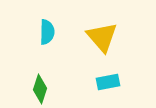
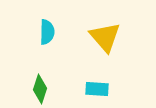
yellow triangle: moved 3 px right
cyan rectangle: moved 11 px left, 7 px down; rotated 15 degrees clockwise
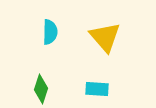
cyan semicircle: moved 3 px right
green diamond: moved 1 px right
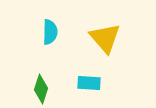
yellow triangle: moved 1 px down
cyan rectangle: moved 8 px left, 6 px up
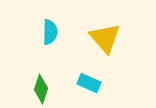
cyan rectangle: rotated 20 degrees clockwise
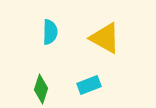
yellow triangle: rotated 20 degrees counterclockwise
cyan rectangle: moved 2 px down; rotated 45 degrees counterclockwise
